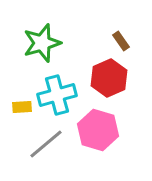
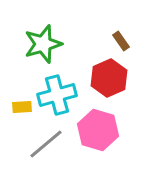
green star: moved 1 px right, 1 px down
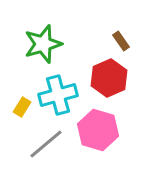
cyan cross: moved 1 px right
yellow rectangle: rotated 54 degrees counterclockwise
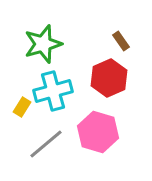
cyan cross: moved 5 px left, 4 px up
pink hexagon: moved 2 px down
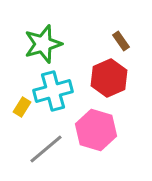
pink hexagon: moved 2 px left, 2 px up
gray line: moved 5 px down
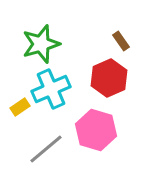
green star: moved 2 px left
cyan cross: moved 2 px left, 2 px up; rotated 9 degrees counterclockwise
yellow rectangle: moved 2 px left; rotated 24 degrees clockwise
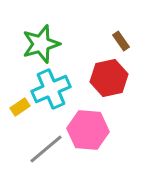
red hexagon: rotated 12 degrees clockwise
pink hexagon: moved 8 px left; rotated 12 degrees counterclockwise
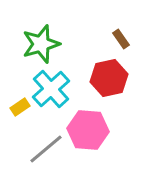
brown rectangle: moved 2 px up
cyan cross: rotated 18 degrees counterclockwise
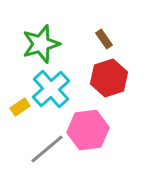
brown rectangle: moved 17 px left
red hexagon: rotated 6 degrees counterclockwise
pink hexagon: rotated 12 degrees counterclockwise
gray line: moved 1 px right
